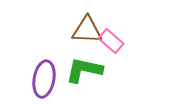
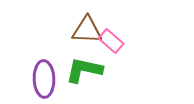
purple ellipse: rotated 12 degrees counterclockwise
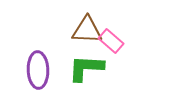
green L-shape: moved 2 px right, 2 px up; rotated 9 degrees counterclockwise
purple ellipse: moved 6 px left, 9 px up
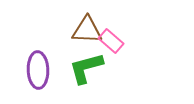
green L-shape: rotated 18 degrees counterclockwise
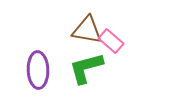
brown triangle: rotated 8 degrees clockwise
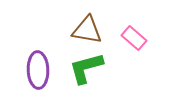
pink rectangle: moved 23 px right, 3 px up
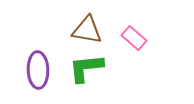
green L-shape: rotated 9 degrees clockwise
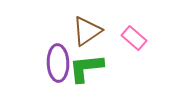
brown triangle: moved 1 px down; rotated 44 degrees counterclockwise
purple ellipse: moved 20 px right, 7 px up
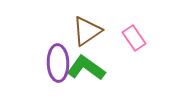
pink rectangle: rotated 15 degrees clockwise
green L-shape: rotated 42 degrees clockwise
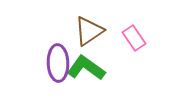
brown triangle: moved 2 px right
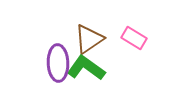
brown triangle: moved 8 px down
pink rectangle: rotated 25 degrees counterclockwise
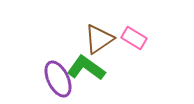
brown triangle: moved 10 px right
purple ellipse: moved 16 px down; rotated 24 degrees counterclockwise
